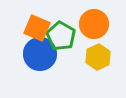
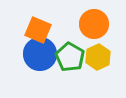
orange square: moved 1 px right, 2 px down
green pentagon: moved 9 px right, 21 px down
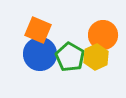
orange circle: moved 9 px right, 11 px down
yellow hexagon: moved 2 px left
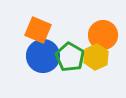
blue circle: moved 3 px right, 2 px down
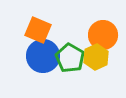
green pentagon: moved 1 px down
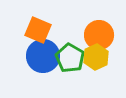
orange circle: moved 4 px left
